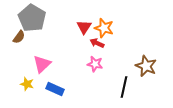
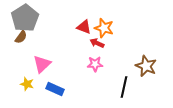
gray pentagon: moved 7 px left; rotated 8 degrees clockwise
red triangle: rotated 42 degrees counterclockwise
brown semicircle: moved 2 px right
pink star: rotated 14 degrees counterclockwise
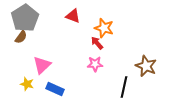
red triangle: moved 11 px left, 11 px up
red arrow: rotated 24 degrees clockwise
pink triangle: moved 1 px down
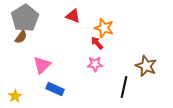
yellow star: moved 12 px left, 12 px down; rotated 24 degrees clockwise
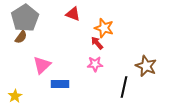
red triangle: moved 2 px up
blue rectangle: moved 5 px right, 5 px up; rotated 24 degrees counterclockwise
